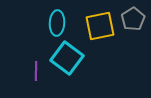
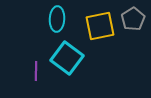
cyan ellipse: moved 4 px up
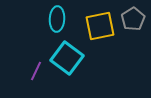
purple line: rotated 24 degrees clockwise
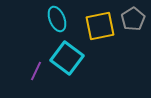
cyan ellipse: rotated 25 degrees counterclockwise
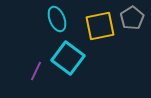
gray pentagon: moved 1 px left, 1 px up
cyan square: moved 1 px right
